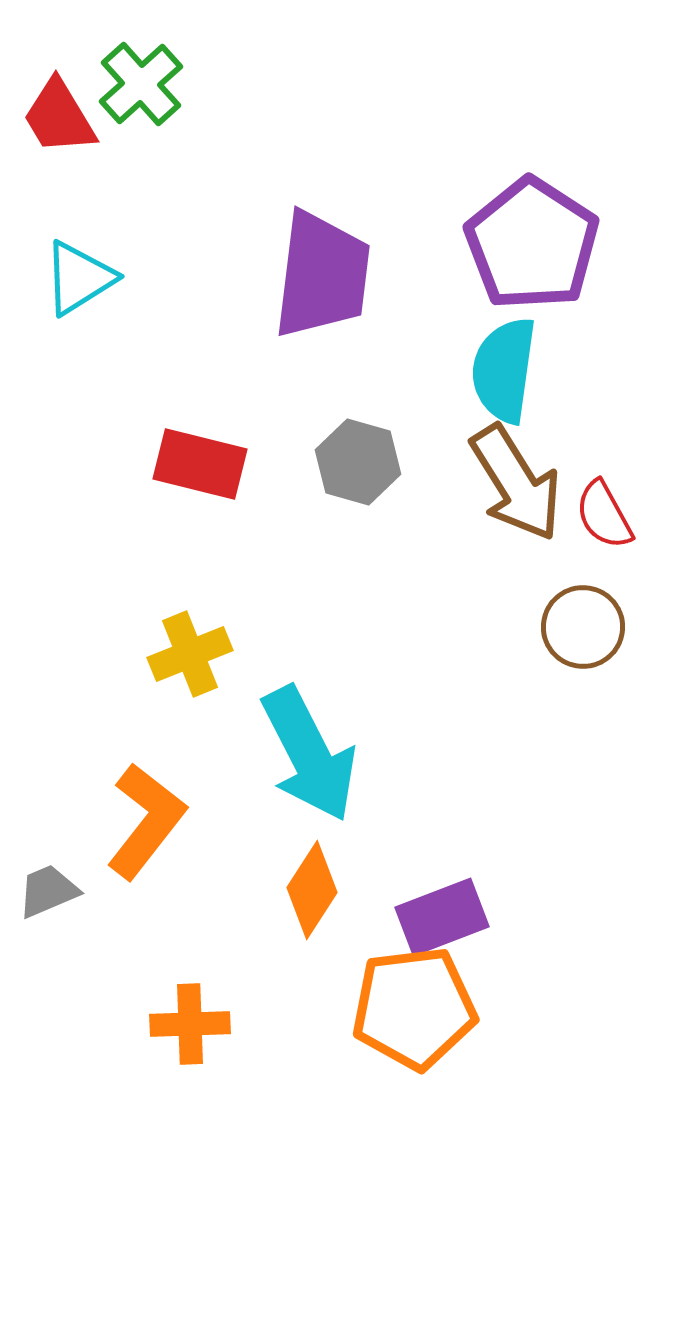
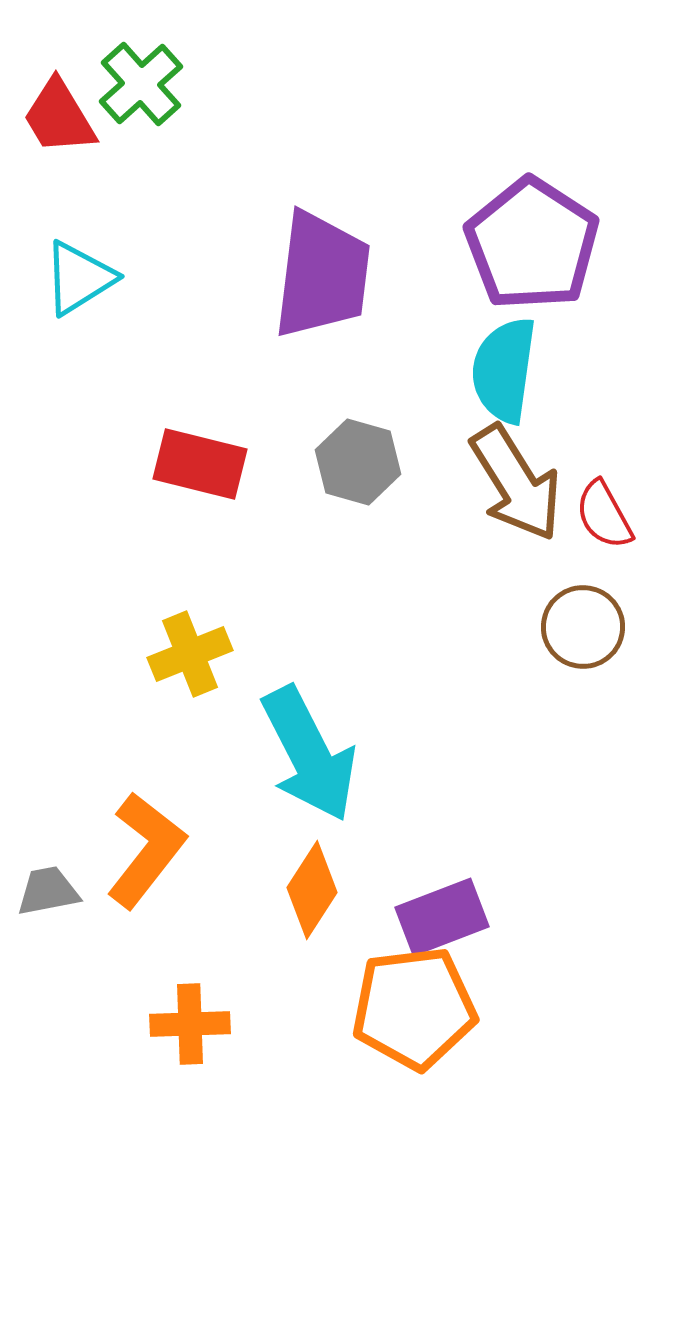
orange L-shape: moved 29 px down
gray trapezoid: rotated 12 degrees clockwise
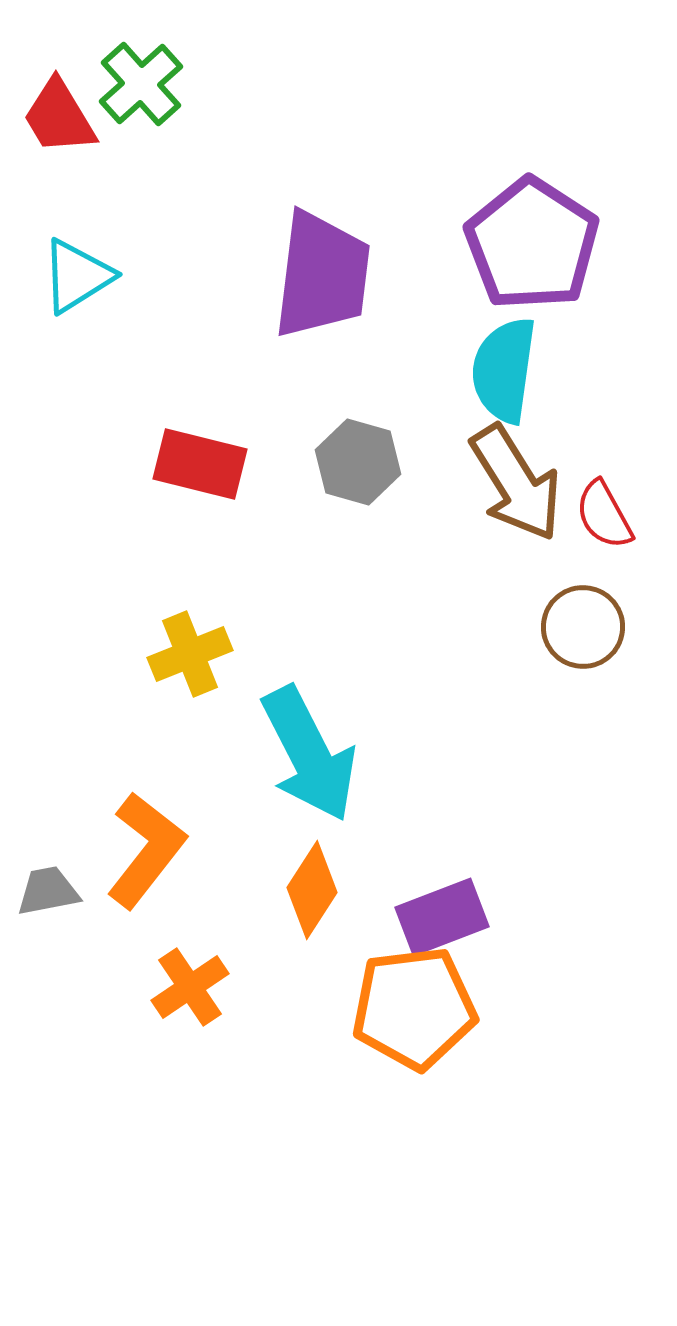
cyan triangle: moved 2 px left, 2 px up
orange cross: moved 37 px up; rotated 32 degrees counterclockwise
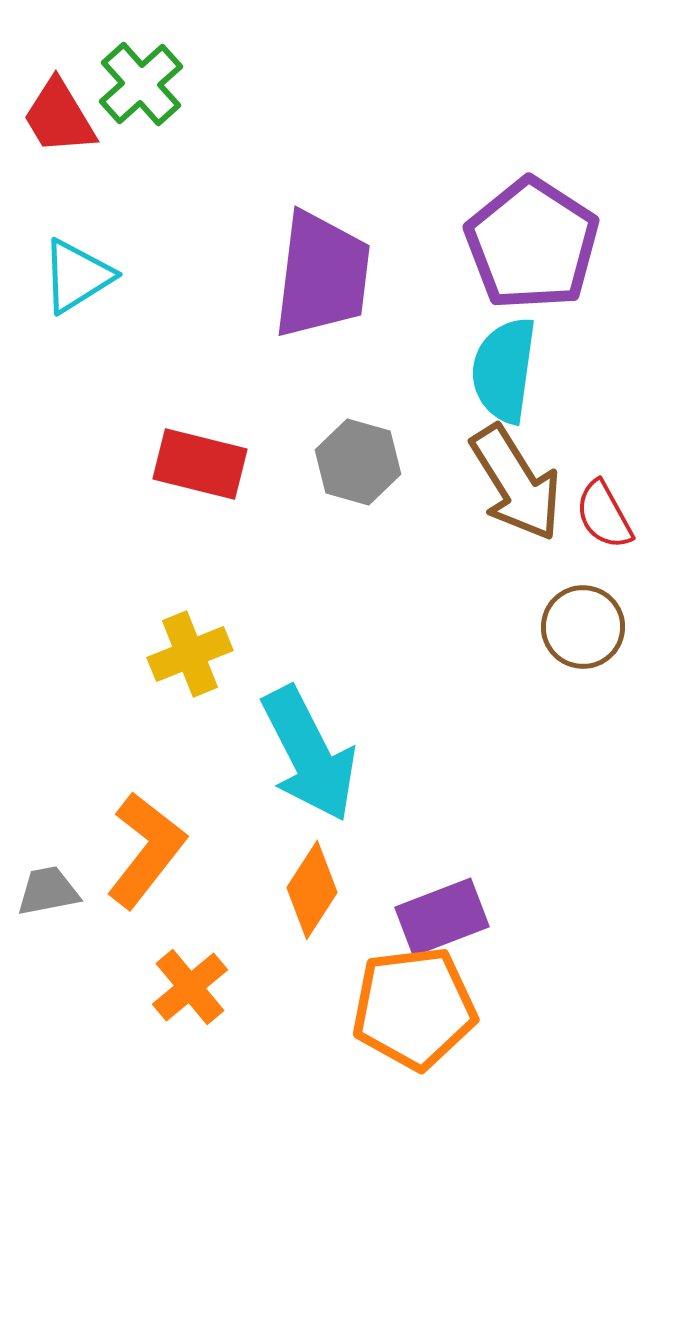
orange cross: rotated 6 degrees counterclockwise
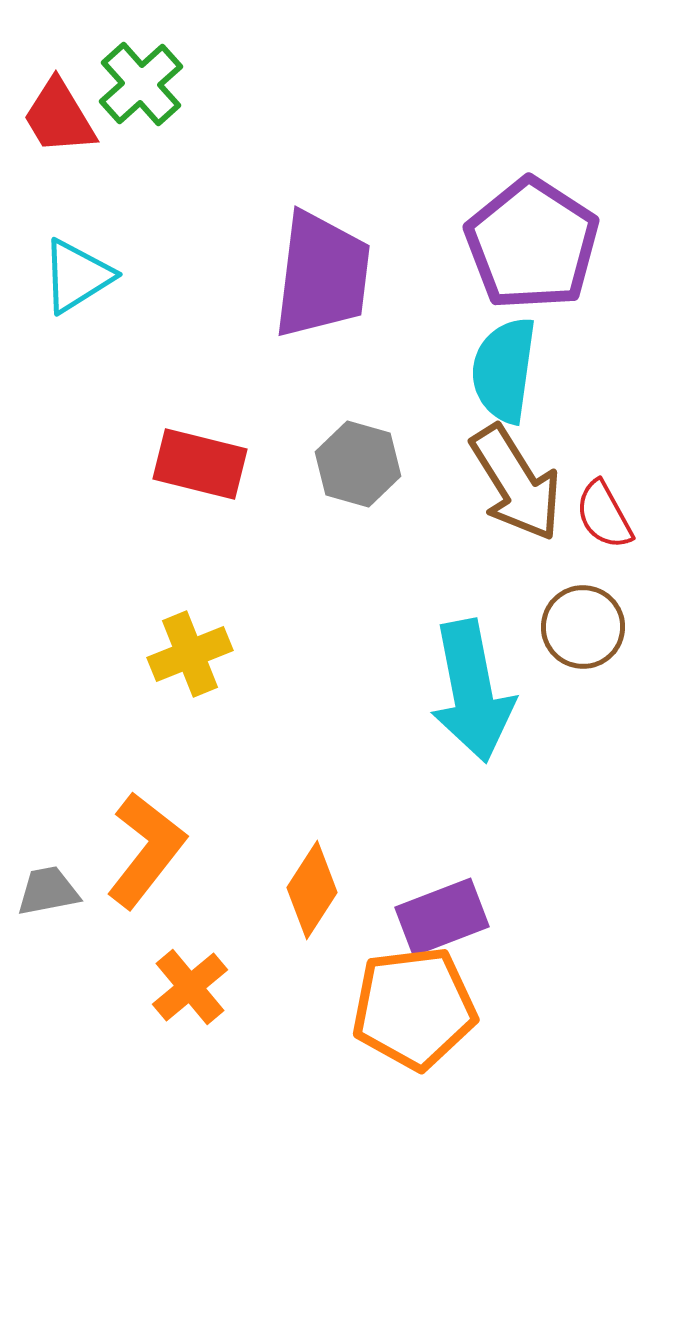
gray hexagon: moved 2 px down
cyan arrow: moved 163 px right, 63 px up; rotated 16 degrees clockwise
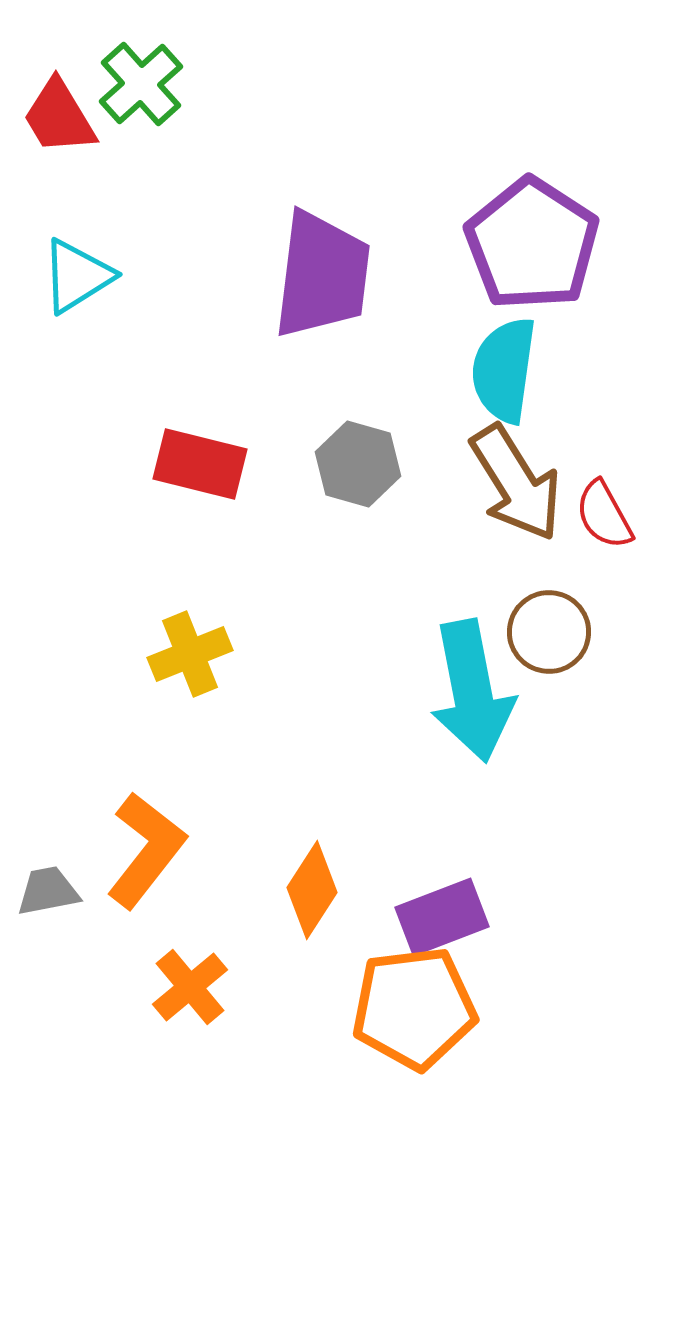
brown circle: moved 34 px left, 5 px down
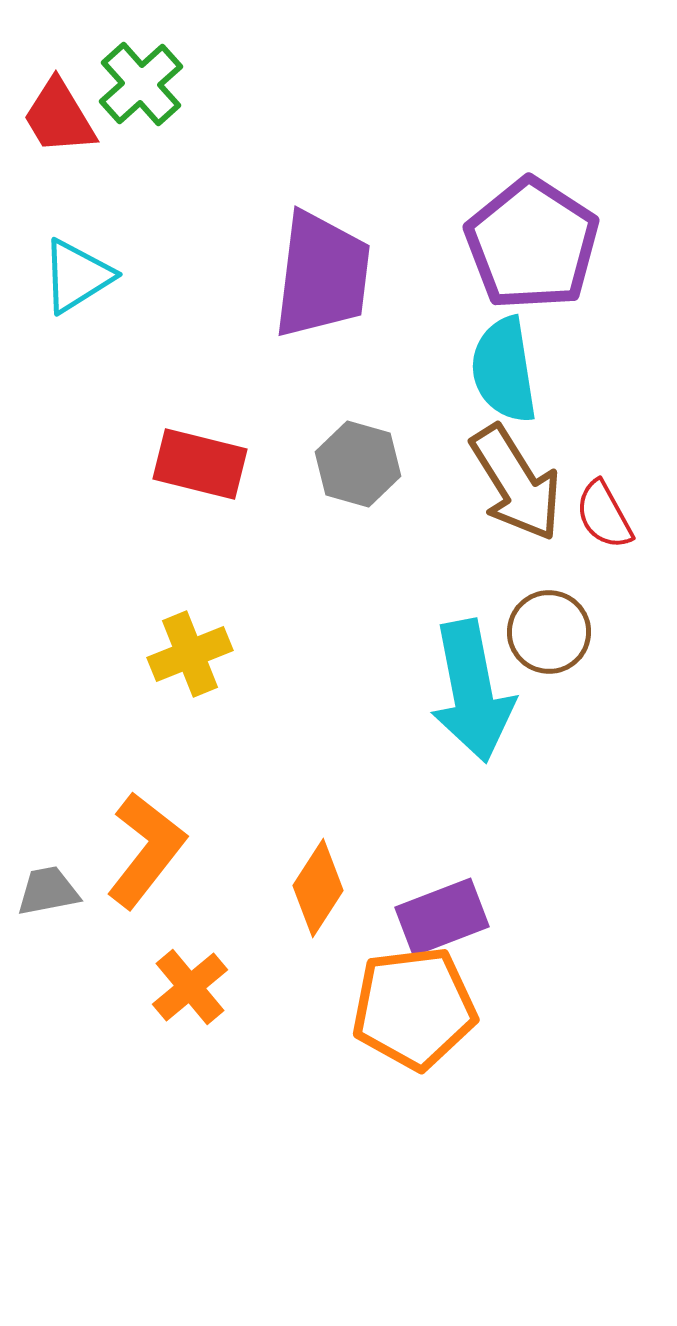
cyan semicircle: rotated 17 degrees counterclockwise
orange diamond: moved 6 px right, 2 px up
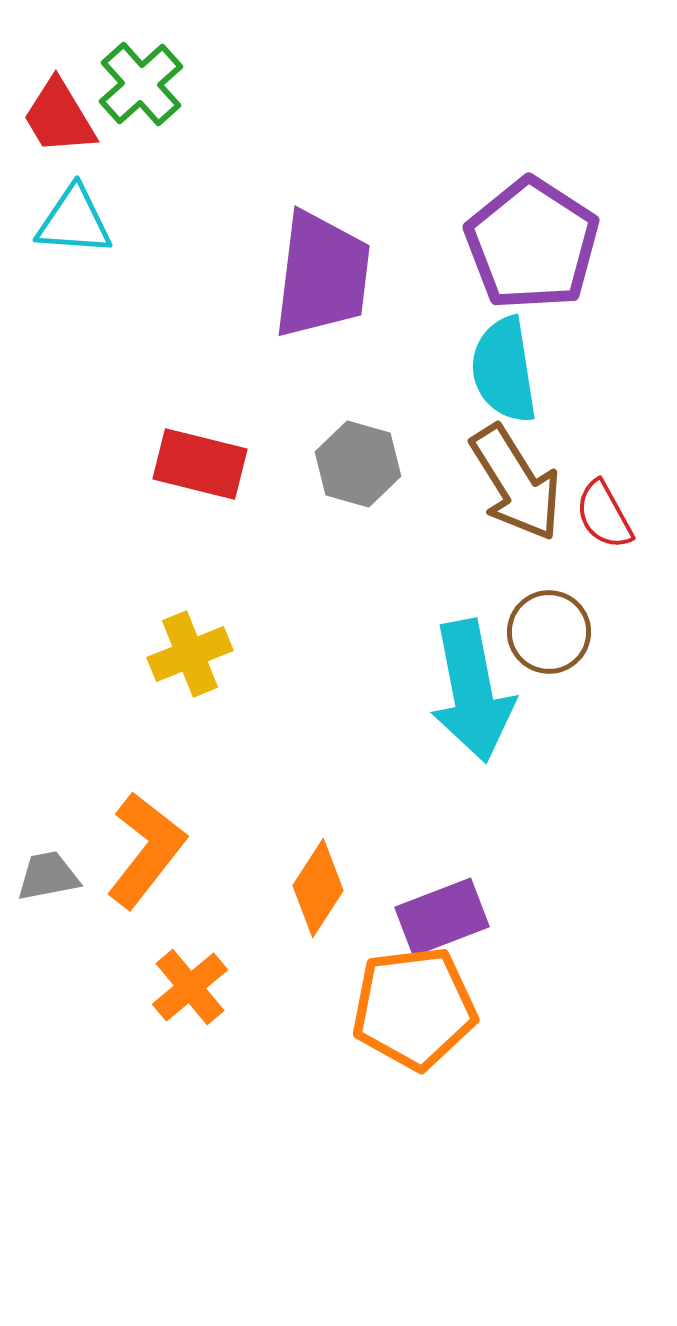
cyan triangle: moved 3 px left, 55 px up; rotated 36 degrees clockwise
gray trapezoid: moved 15 px up
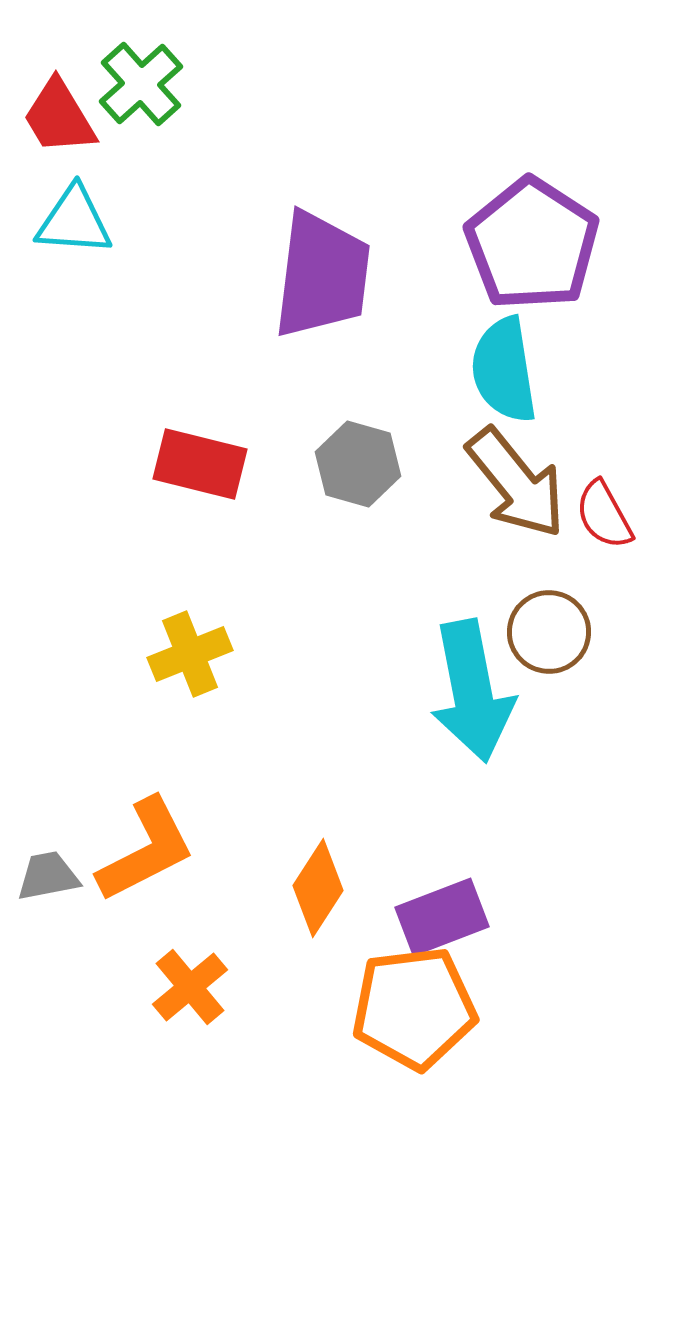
brown arrow: rotated 7 degrees counterclockwise
orange L-shape: rotated 25 degrees clockwise
